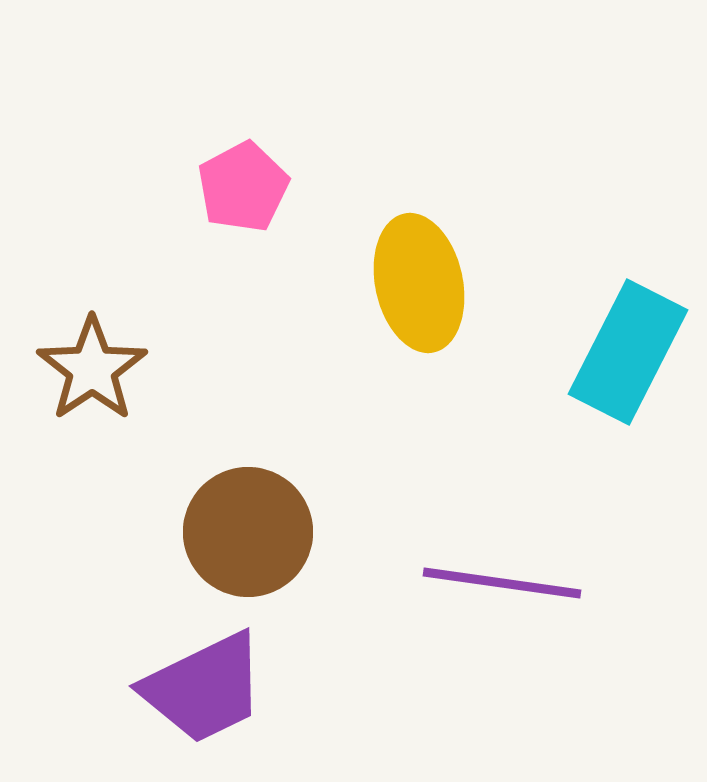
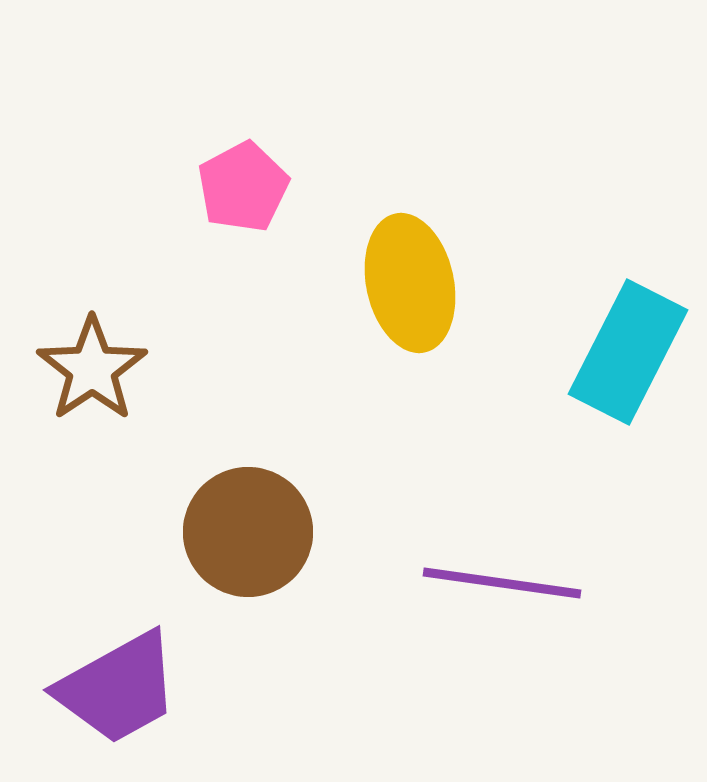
yellow ellipse: moved 9 px left
purple trapezoid: moved 86 px left; rotated 3 degrees counterclockwise
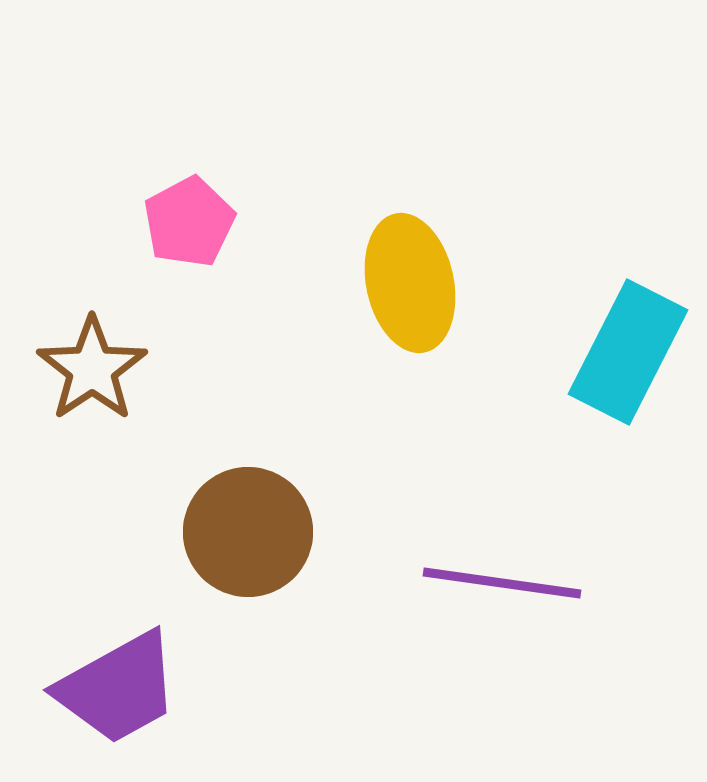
pink pentagon: moved 54 px left, 35 px down
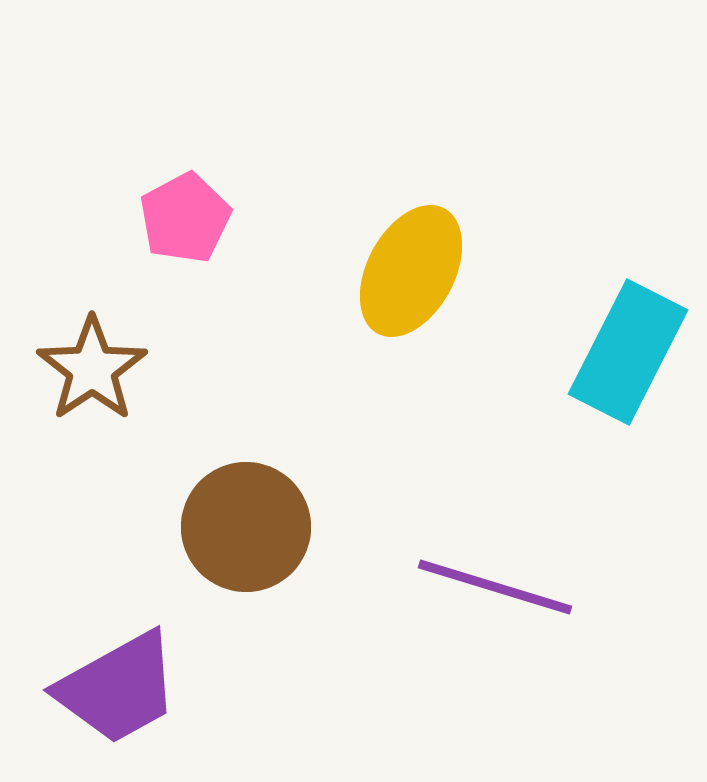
pink pentagon: moved 4 px left, 4 px up
yellow ellipse: moved 1 px right, 12 px up; rotated 40 degrees clockwise
brown circle: moved 2 px left, 5 px up
purple line: moved 7 px left, 4 px down; rotated 9 degrees clockwise
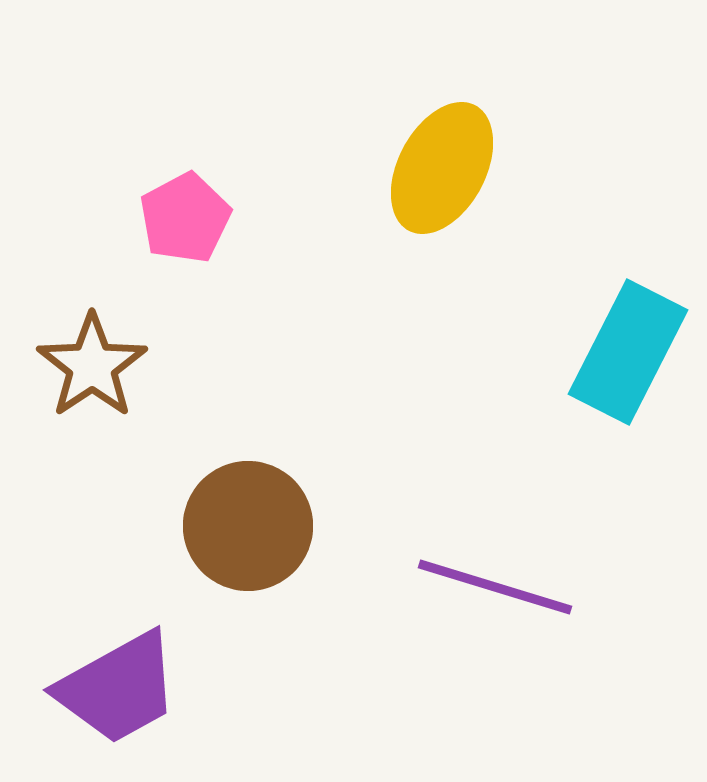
yellow ellipse: moved 31 px right, 103 px up
brown star: moved 3 px up
brown circle: moved 2 px right, 1 px up
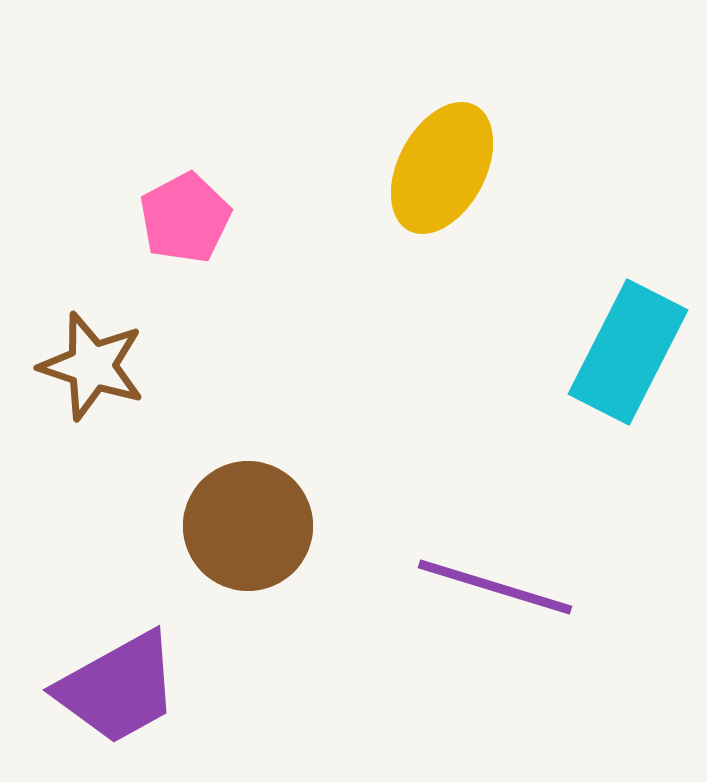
brown star: rotated 20 degrees counterclockwise
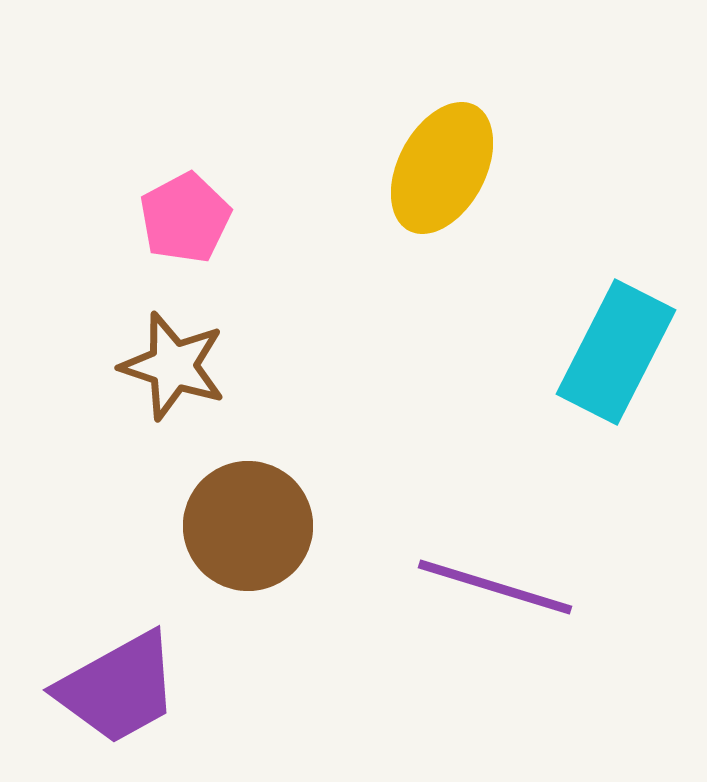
cyan rectangle: moved 12 px left
brown star: moved 81 px right
